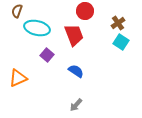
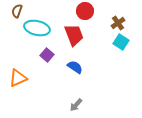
blue semicircle: moved 1 px left, 4 px up
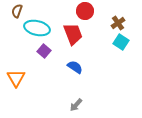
red trapezoid: moved 1 px left, 1 px up
purple square: moved 3 px left, 4 px up
orange triangle: moved 2 px left; rotated 36 degrees counterclockwise
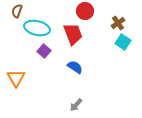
cyan square: moved 2 px right
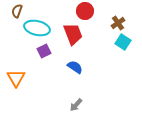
purple square: rotated 24 degrees clockwise
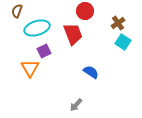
cyan ellipse: rotated 30 degrees counterclockwise
blue semicircle: moved 16 px right, 5 px down
orange triangle: moved 14 px right, 10 px up
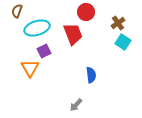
red circle: moved 1 px right, 1 px down
blue semicircle: moved 3 px down; rotated 49 degrees clockwise
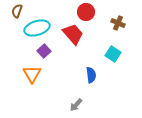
brown cross: rotated 32 degrees counterclockwise
red trapezoid: rotated 20 degrees counterclockwise
cyan square: moved 10 px left, 12 px down
purple square: rotated 16 degrees counterclockwise
orange triangle: moved 2 px right, 6 px down
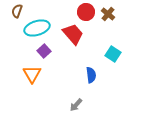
brown cross: moved 10 px left, 9 px up; rotated 16 degrees clockwise
